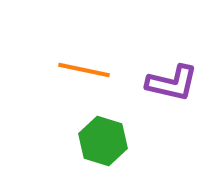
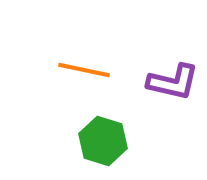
purple L-shape: moved 1 px right, 1 px up
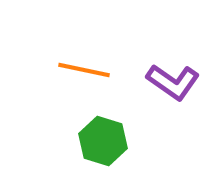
purple L-shape: rotated 22 degrees clockwise
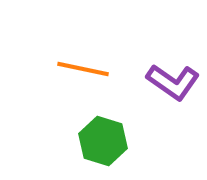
orange line: moved 1 px left, 1 px up
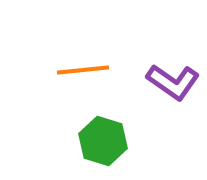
orange line: moved 1 px down; rotated 18 degrees counterclockwise
